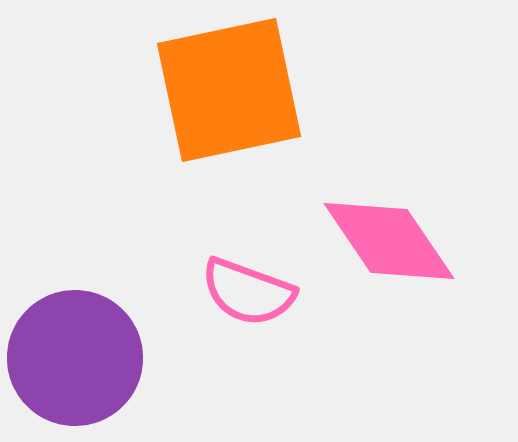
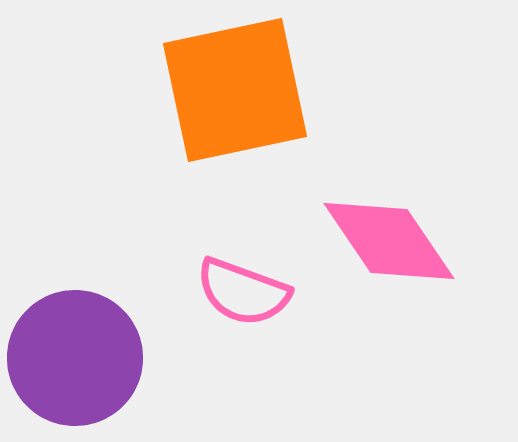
orange square: moved 6 px right
pink semicircle: moved 5 px left
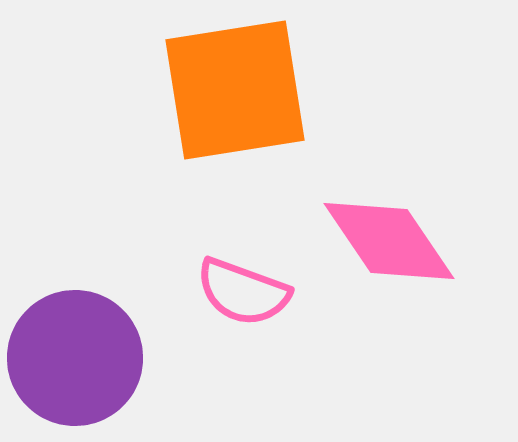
orange square: rotated 3 degrees clockwise
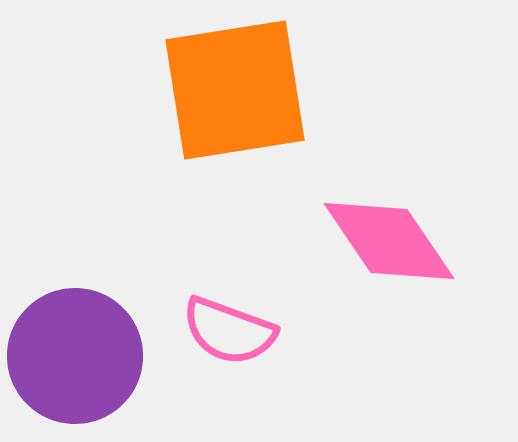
pink semicircle: moved 14 px left, 39 px down
purple circle: moved 2 px up
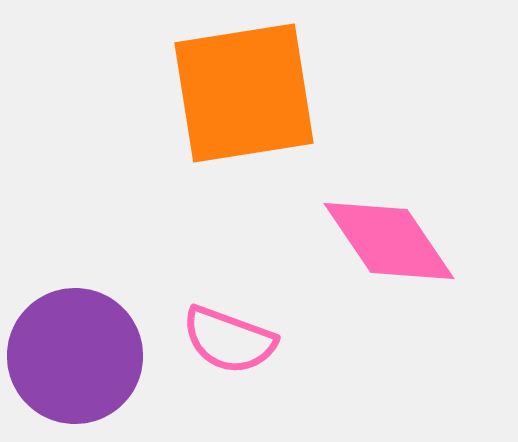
orange square: moved 9 px right, 3 px down
pink semicircle: moved 9 px down
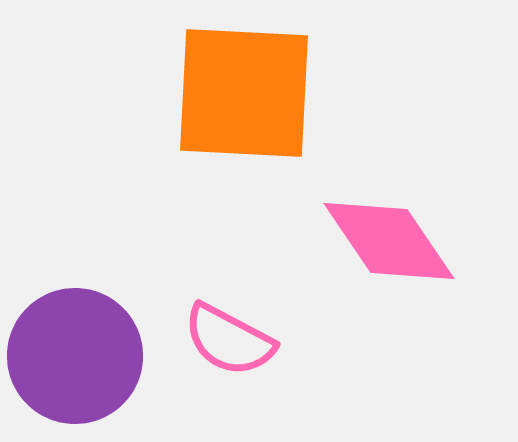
orange square: rotated 12 degrees clockwise
pink semicircle: rotated 8 degrees clockwise
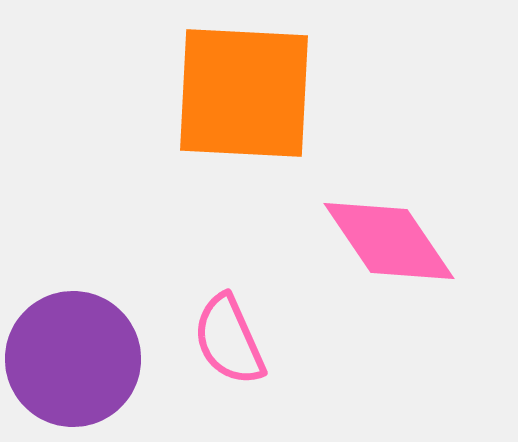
pink semicircle: rotated 38 degrees clockwise
purple circle: moved 2 px left, 3 px down
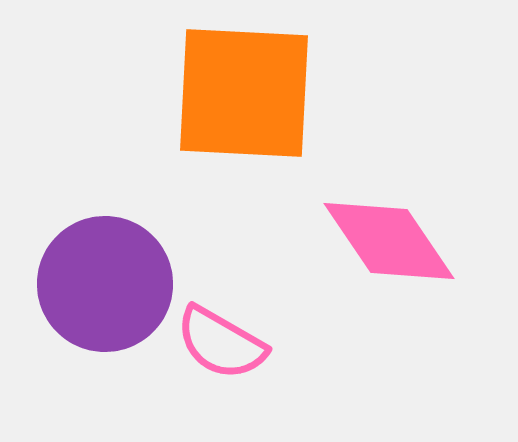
pink semicircle: moved 8 px left, 3 px down; rotated 36 degrees counterclockwise
purple circle: moved 32 px right, 75 px up
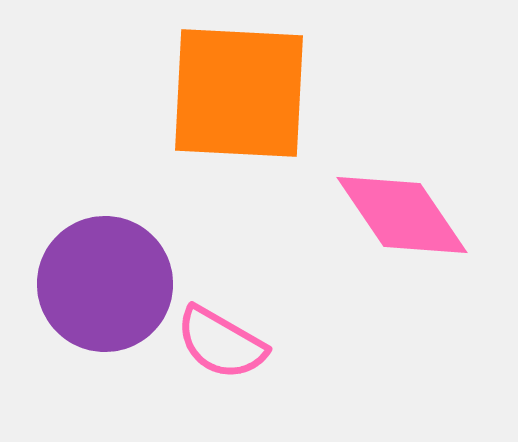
orange square: moved 5 px left
pink diamond: moved 13 px right, 26 px up
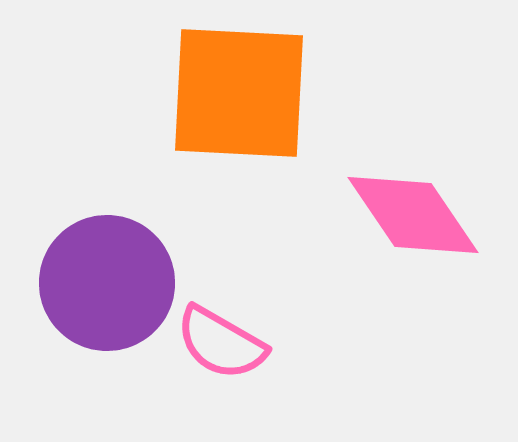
pink diamond: moved 11 px right
purple circle: moved 2 px right, 1 px up
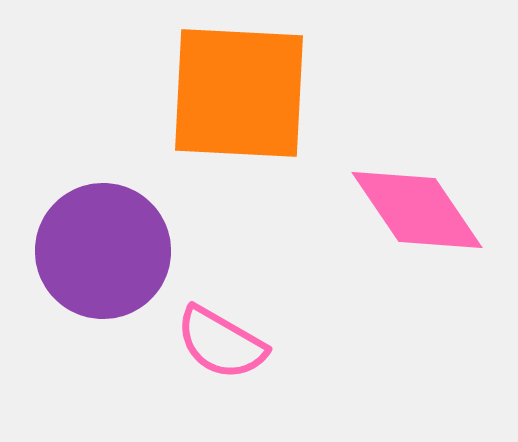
pink diamond: moved 4 px right, 5 px up
purple circle: moved 4 px left, 32 px up
